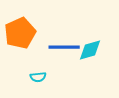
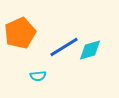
blue line: rotated 32 degrees counterclockwise
cyan semicircle: moved 1 px up
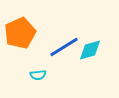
cyan semicircle: moved 1 px up
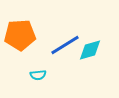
orange pentagon: moved 2 px down; rotated 20 degrees clockwise
blue line: moved 1 px right, 2 px up
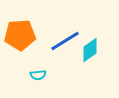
blue line: moved 4 px up
cyan diamond: rotated 20 degrees counterclockwise
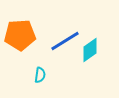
cyan semicircle: moved 2 px right; rotated 77 degrees counterclockwise
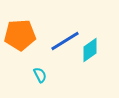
cyan semicircle: rotated 35 degrees counterclockwise
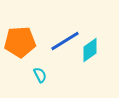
orange pentagon: moved 7 px down
